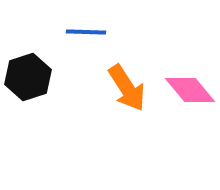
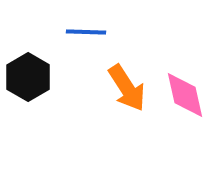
black hexagon: rotated 12 degrees counterclockwise
pink diamond: moved 5 px left, 5 px down; rotated 27 degrees clockwise
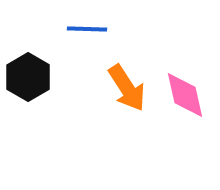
blue line: moved 1 px right, 3 px up
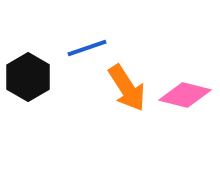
blue line: moved 19 px down; rotated 21 degrees counterclockwise
pink diamond: rotated 63 degrees counterclockwise
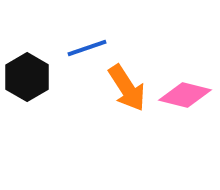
black hexagon: moved 1 px left
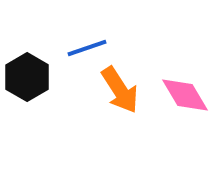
orange arrow: moved 7 px left, 2 px down
pink diamond: rotated 45 degrees clockwise
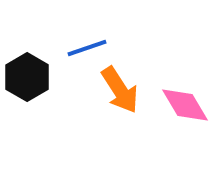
pink diamond: moved 10 px down
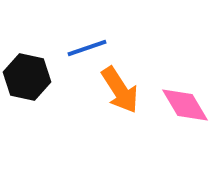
black hexagon: rotated 18 degrees counterclockwise
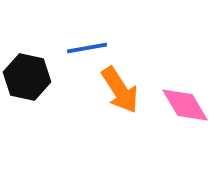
blue line: rotated 9 degrees clockwise
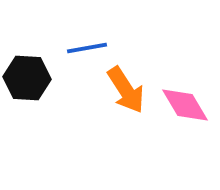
black hexagon: moved 1 px down; rotated 9 degrees counterclockwise
orange arrow: moved 6 px right
